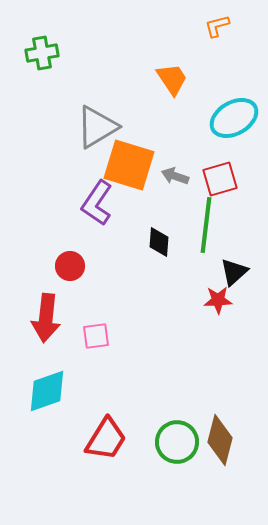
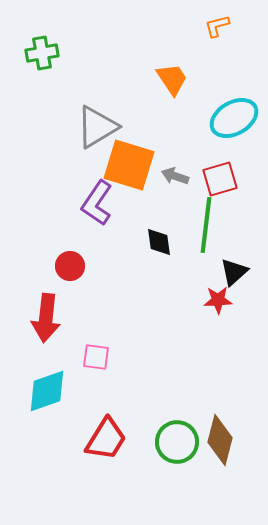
black diamond: rotated 12 degrees counterclockwise
pink square: moved 21 px down; rotated 16 degrees clockwise
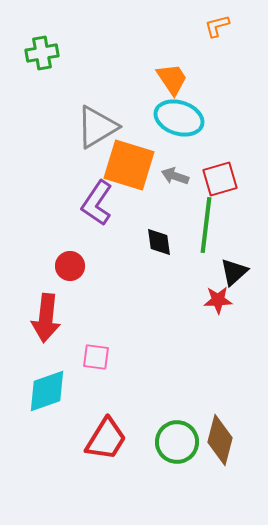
cyan ellipse: moved 55 px left; rotated 48 degrees clockwise
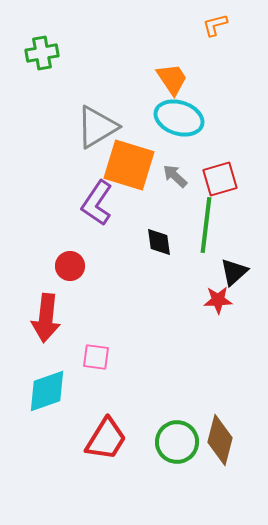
orange L-shape: moved 2 px left, 1 px up
gray arrow: rotated 24 degrees clockwise
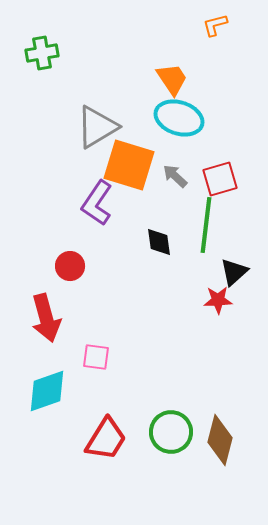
red arrow: rotated 21 degrees counterclockwise
green circle: moved 6 px left, 10 px up
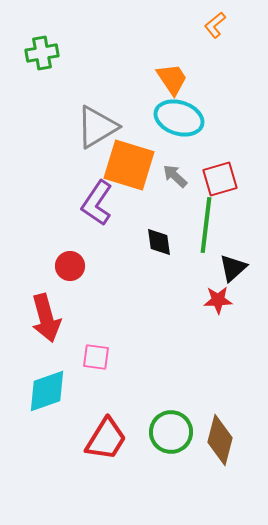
orange L-shape: rotated 24 degrees counterclockwise
black triangle: moved 1 px left, 4 px up
